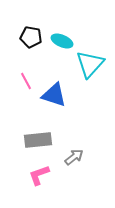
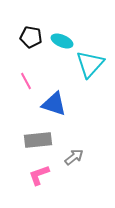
blue triangle: moved 9 px down
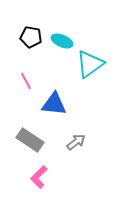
cyan triangle: rotated 12 degrees clockwise
blue triangle: rotated 12 degrees counterclockwise
gray rectangle: moved 8 px left; rotated 40 degrees clockwise
gray arrow: moved 2 px right, 15 px up
pink L-shape: moved 2 px down; rotated 25 degrees counterclockwise
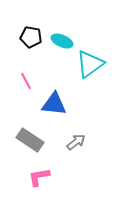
pink L-shape: rotated 35 degrees clockwise
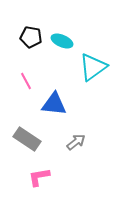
cyan triangle: moved 3 px right, 3 px down
gray rectangle: moved 3 px left, 1 px up
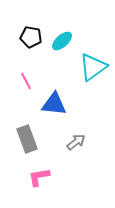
cyan ellipse: rotated 65 degrees counterclockwise
gray rectangle: rotated 36 degrees clockwise
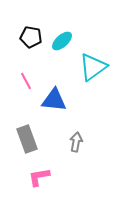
blue triangle: moved 4 px up
gray arrow: rotated 42 degrees counterclockwise
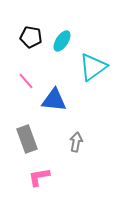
cyan ellipse: rotated 15 degrees counterclockwise
pink line: rotated 12 degrees counterclockwise
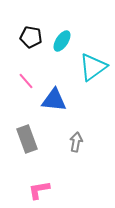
pink L-shape: moved 13 px down
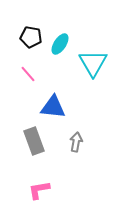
cyan ellipse: moved 2 px left, 3 px down
cyan triangle: moved 4 px up; rotated 24 degrees counterclockwise
pink line: moved 2 px right, 7 px up
blue triangle: moved 1 px left, 7 px down
gray rectangle: moved 7 px right, 2 px down
